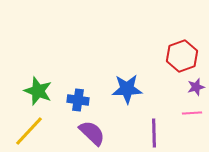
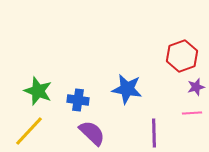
blue star: rotated 12 degrees clockwise
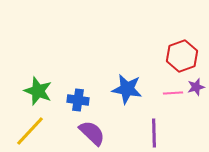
pink line: moved 19 px left, 20 px up
yellow line: moved 1 px right
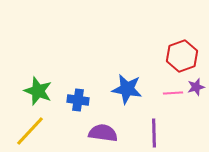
purple semicircle: moved 11 px right; rotated 36 degrees counterclockwise
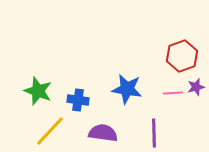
yellow line: moved 20 px right
